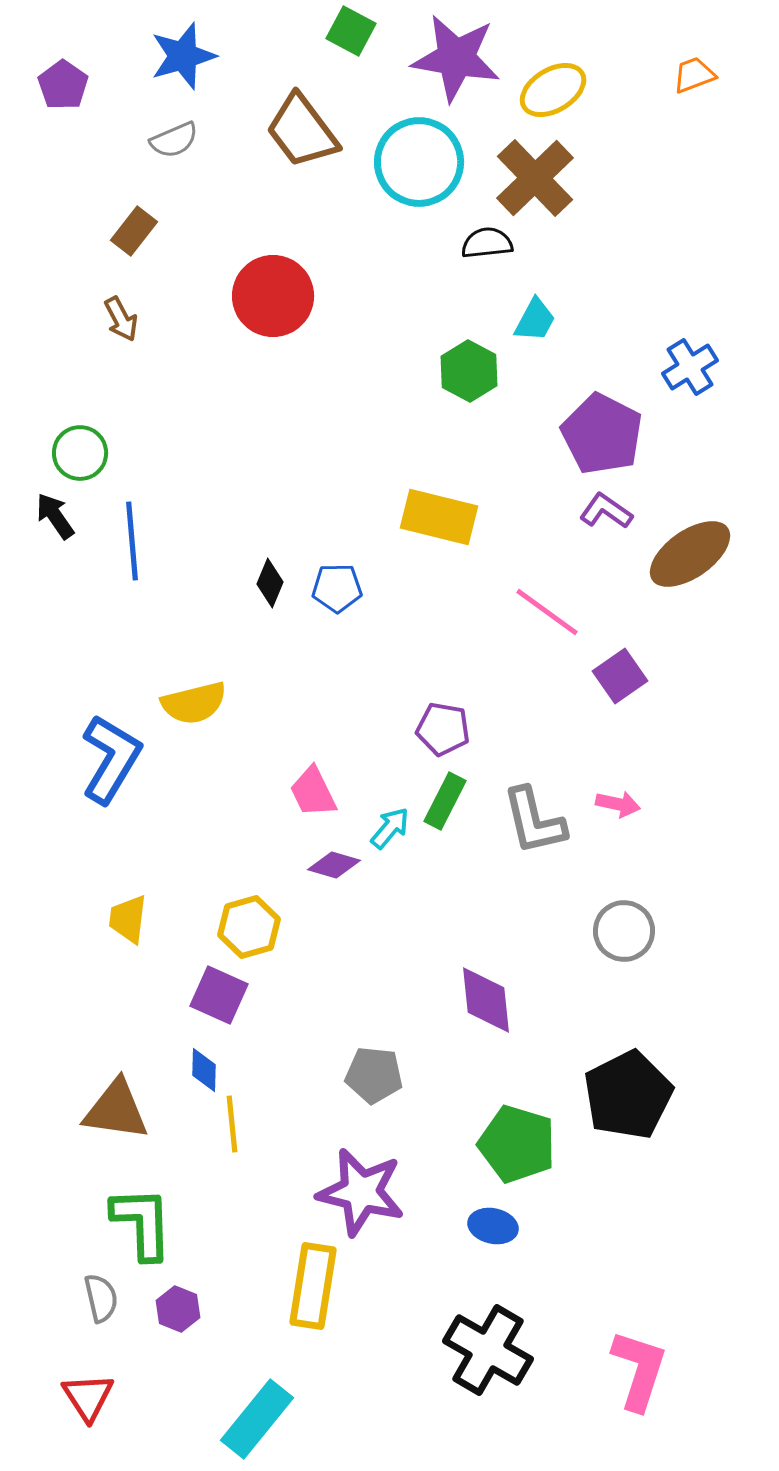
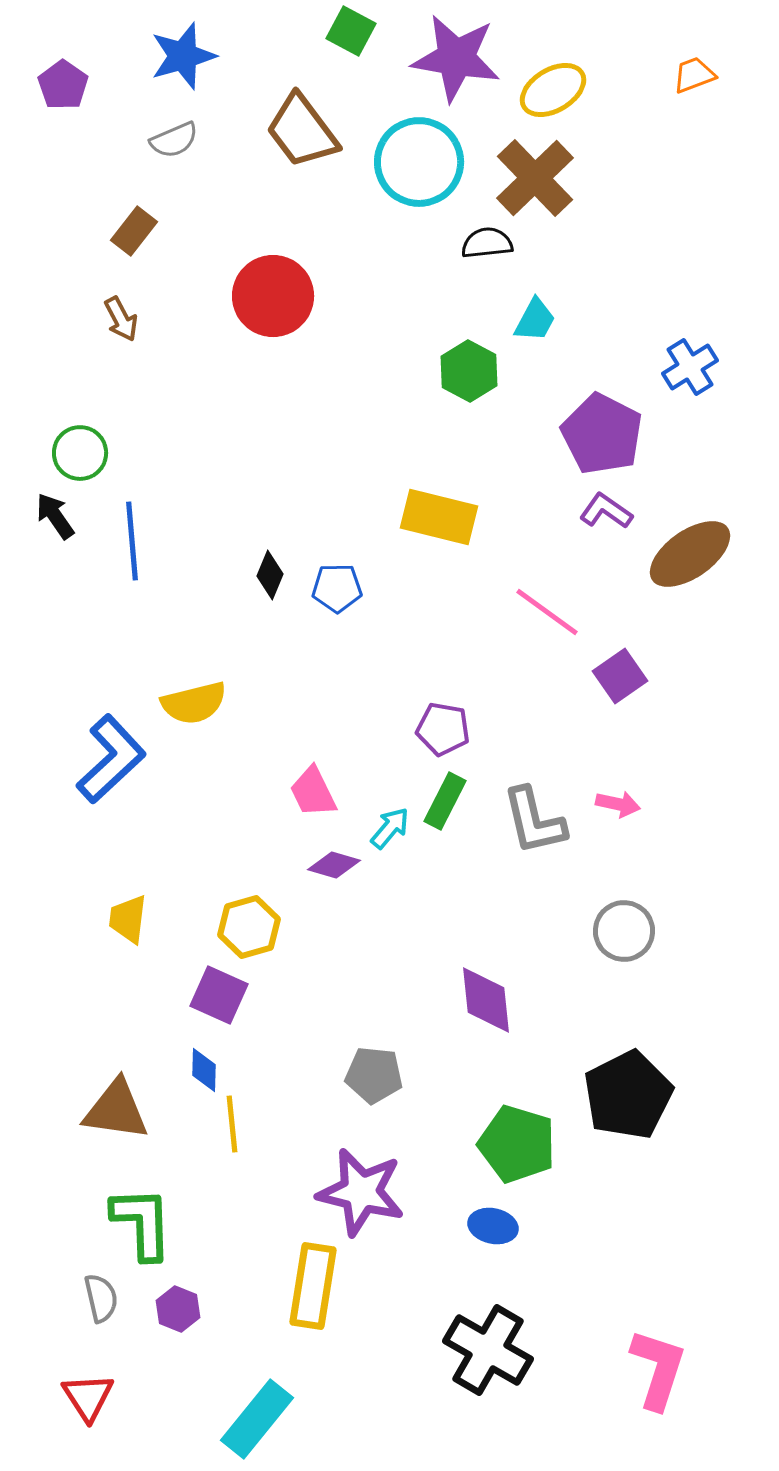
black diamond at (270, 583): moved 8 px up
blue L-shape at (111, 759): rotated 16 degrees clockwise
pink L-shape at (639, 1370): moved 19 px right, 1 px up
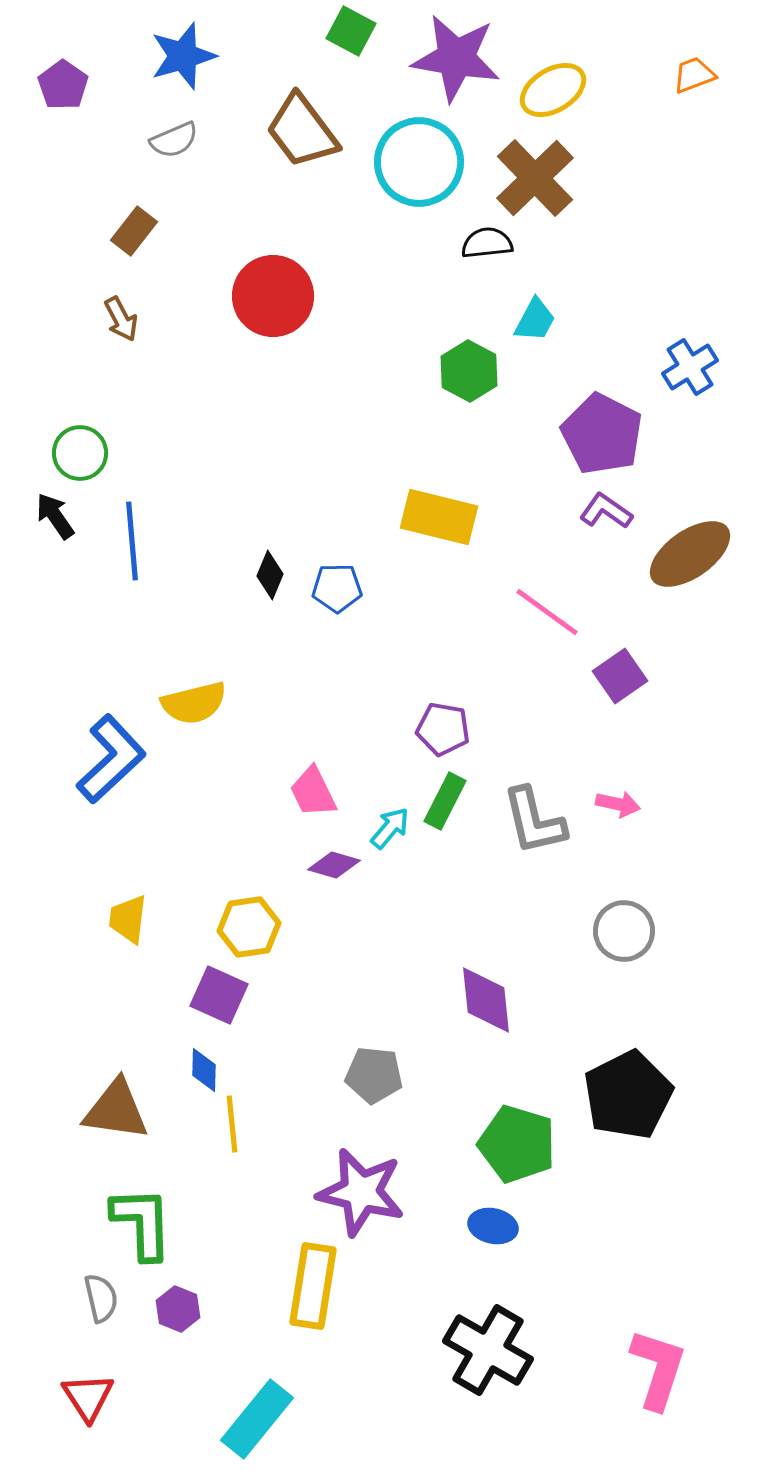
yellow hexagon at (249, 927): rotated 8 degrees clockwise
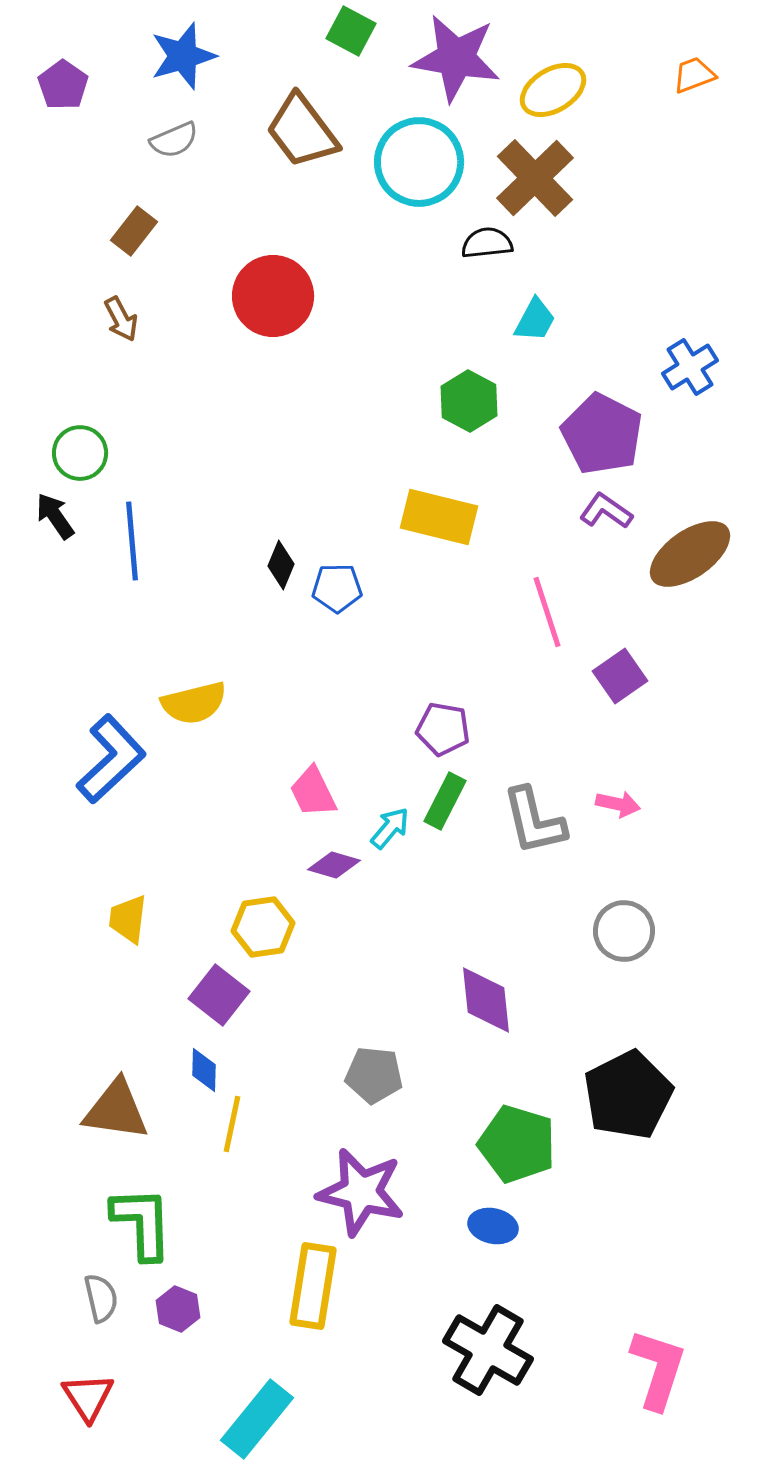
green hexagon at (469, 371): moved 30 px down
black diamond at (270, 575): moved 11 px right, 10 px up
pink line at (547, 612): rotated 36 degrees clockwise
yellow hexagon at (249, 927): moved 14 px right
purple square at (219, 995): rotated 14 degrees clockwise
yellow line at (232, 1124): rotated 18 degrees clockwise
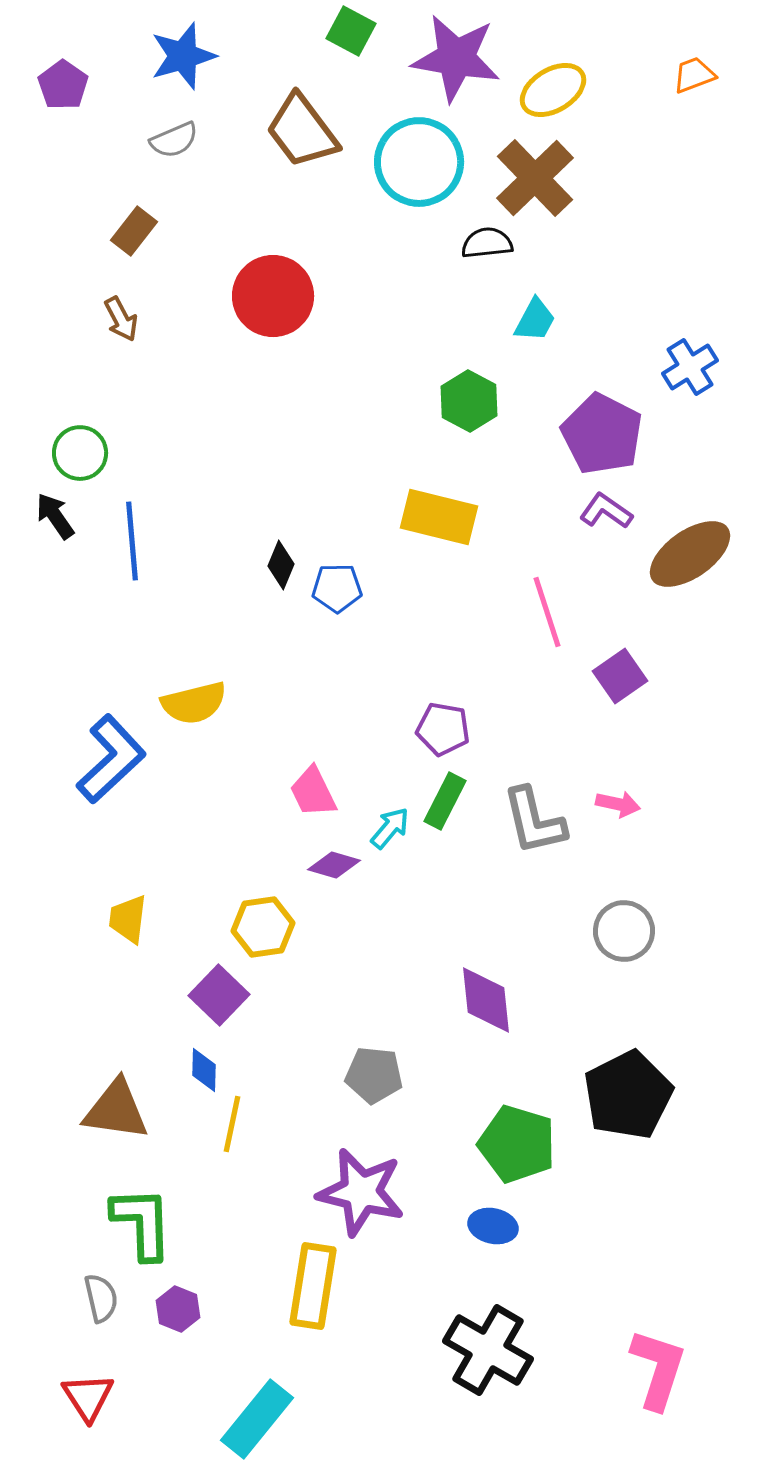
purple square at (219, 995): rotated 6 degrees clockwise
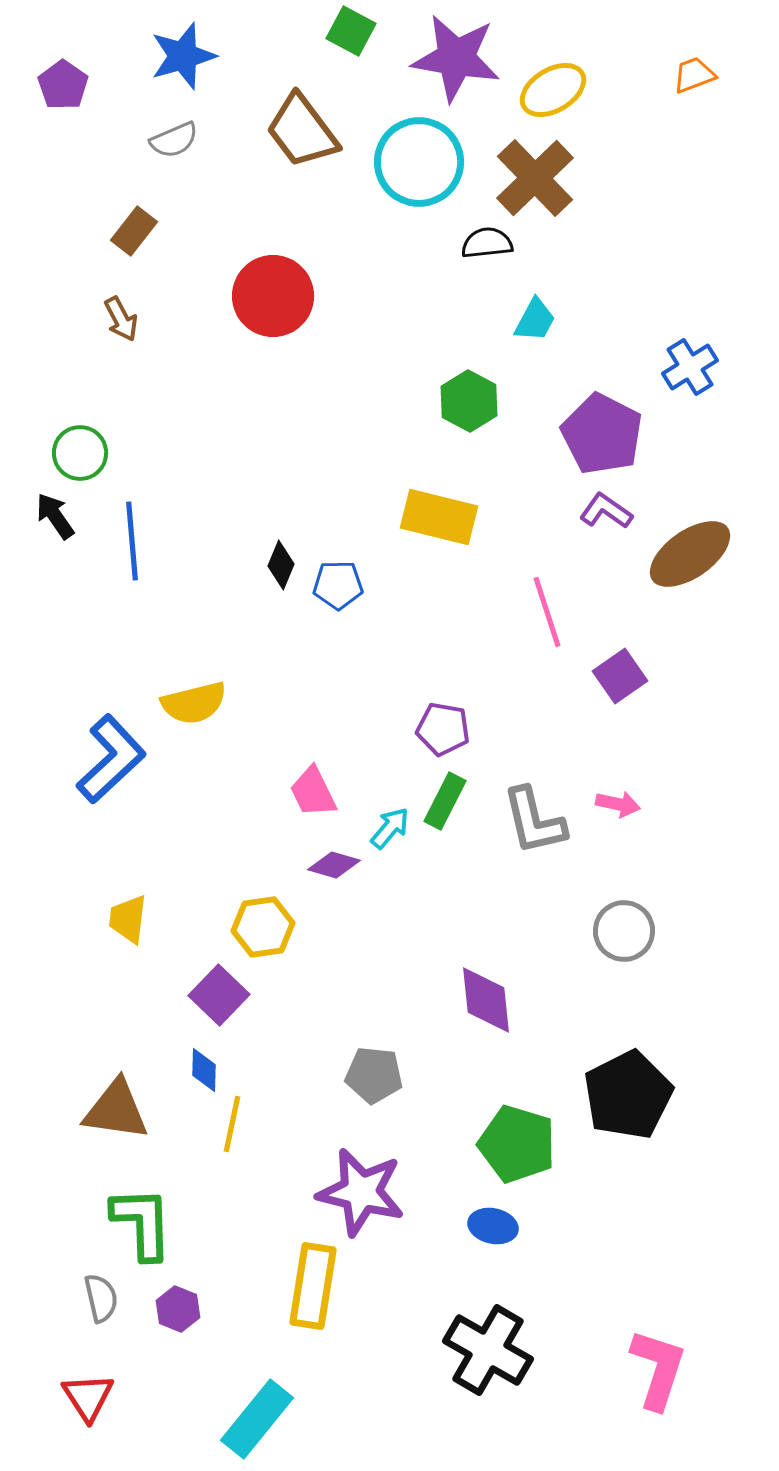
blue pentagon at (337, 588): moved 1 px right, 3 px up
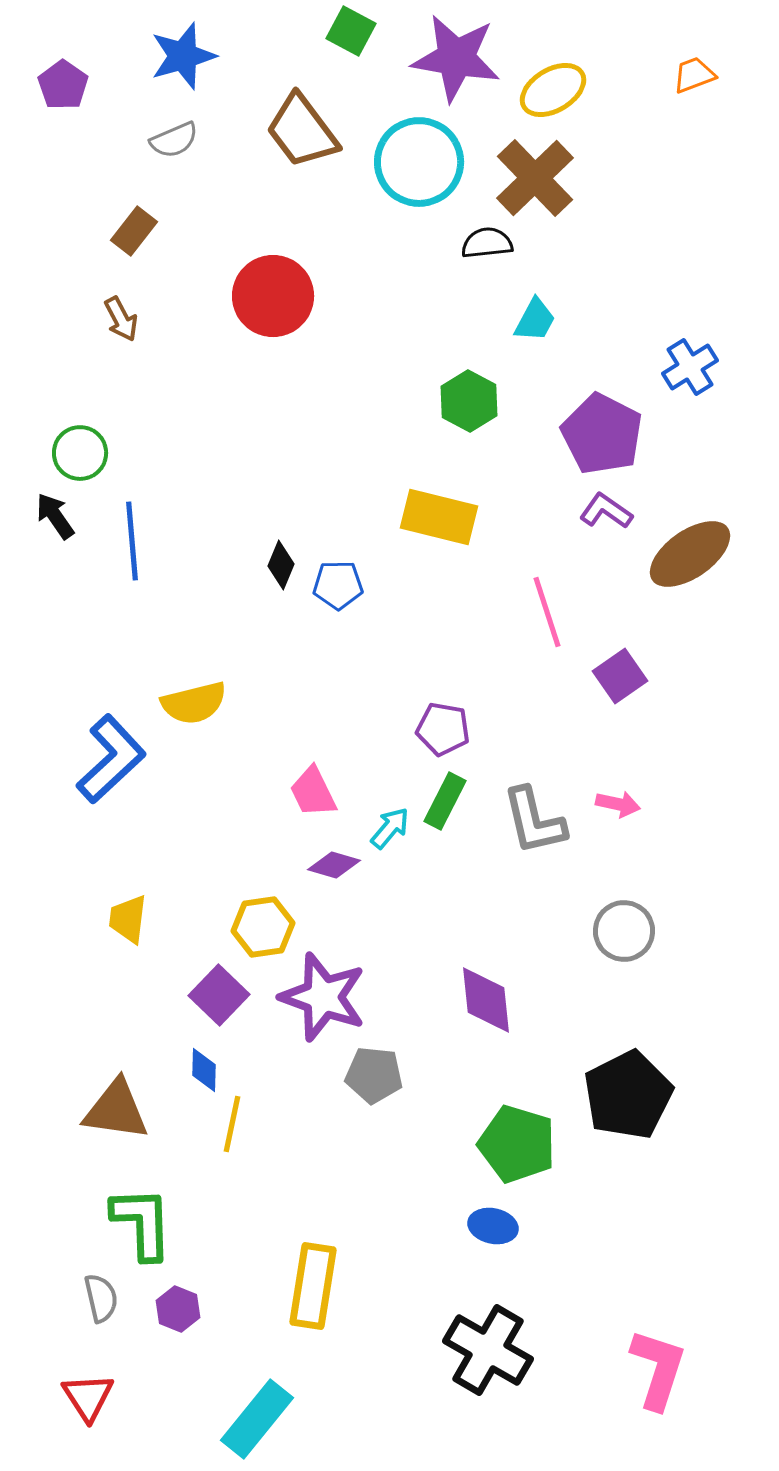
purple star at (361, 1192): moved 38 px left, 195 px up; rotated 6 degrees clockwise
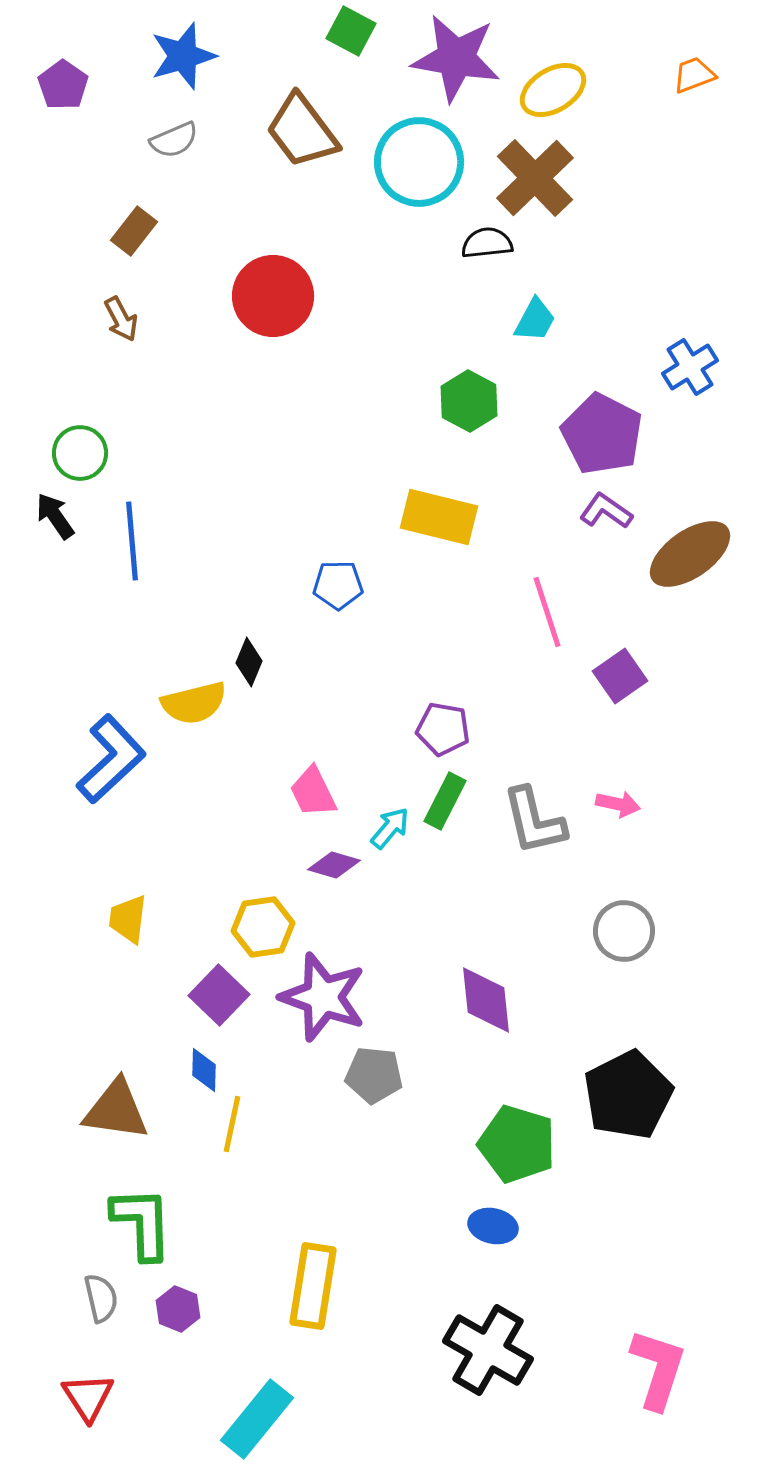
black diamond at (281, 565): moved 32 px left, 97 px down
